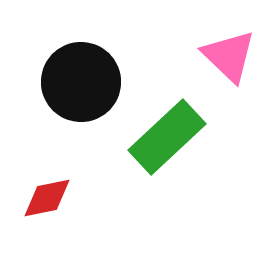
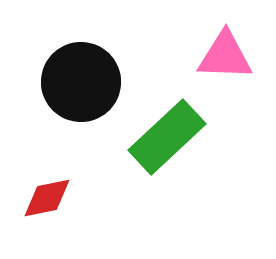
pink triangle: moved 4 px left; rotated 42 degrees counterclockwise
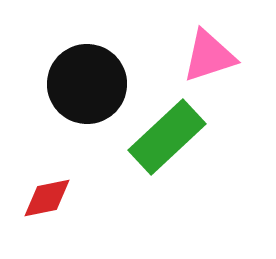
pink triangle: moved 16 px left; rotated 20 degrees counterclockwise
black circle: moved 6 px right, 2 px down
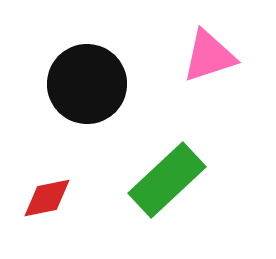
green rectangle: moved 43 px down
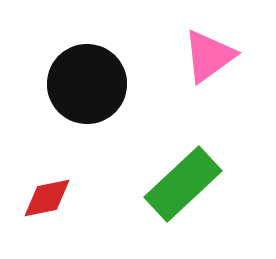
pink triangle: rotated 18 degrees counterclockwise
green rectangle: moved 16 px right, 4 px down
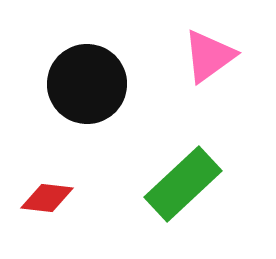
red diamond: rotated 18 degrees clockwise
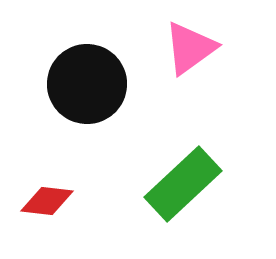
pink triangle: moved 19 px left, 8 px up
red diamond: moved 3 px down
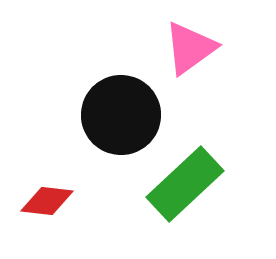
black circle: moved 34 px right, 31 px down
green rectangle: moved 2 px right
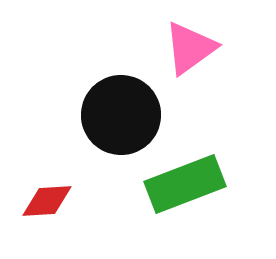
green rectangle: rotated 22 degrees clockwise
red diamond: rotated 10 degrees counterclockwise
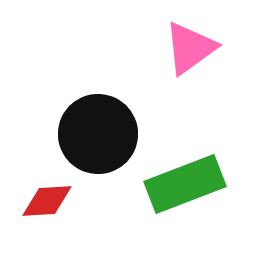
black circle: moved 23 px left, 19 px down
